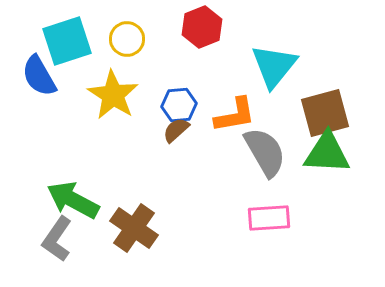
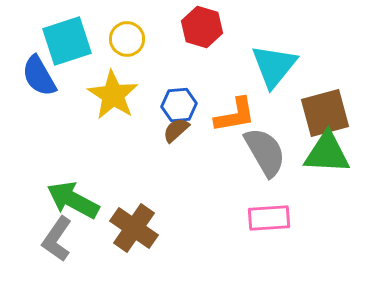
red hexagon: rotated 21 degrees counterclockwise
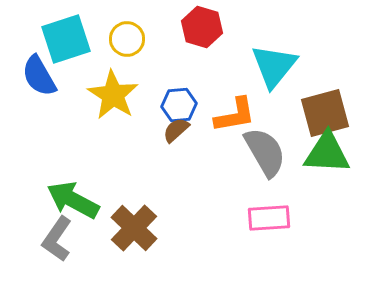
cyan square: moved 1 px left, 2 px up
brown cross: rotated 9 degrees clockwise
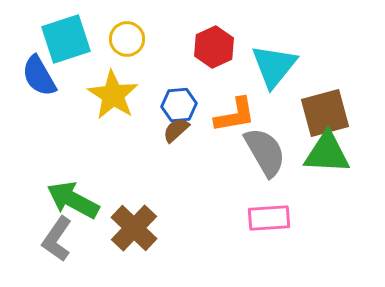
red hexagon: moved 12 px right, 20 px down; rotated 18 degrees clockwise
